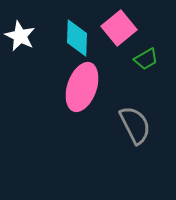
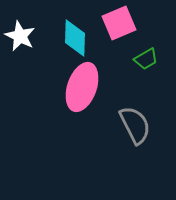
pink square: moved 5 px up; rotated 16 degrees clockwise
cyan diamond: moved 2 px left
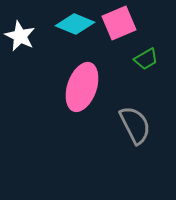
cyan diamond: moved 14 px up; rotated 69 degrees counterclockwise
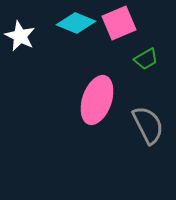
cyan diamond: moved 1 px right, 1 px up
pink ellipse: moved 15 px right, 13 px down
gray semicircle: moved 13 px right
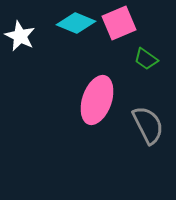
green trapezoid: rotated 65 degrees clockwise
